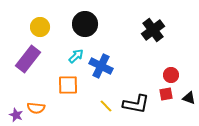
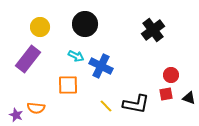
cyan arrow: rotated 70 degrees clockwise
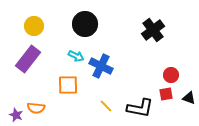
yellow circle: moved 6 px left, 1 px up
black L-shape: moved 4 px right, 4 px down
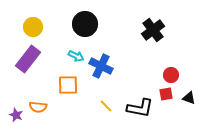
yellow circle: moved 1 px left, 1 px down
orange semicircle: moved 2 px right, 1 px up
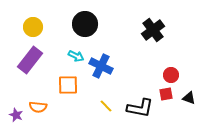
purple rectangle: moved 2 px right, 1 px down
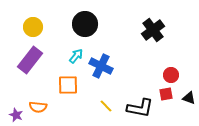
cyan arrow: rotated 77 degrees counterclockwise
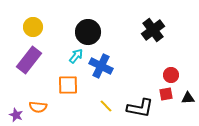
black circle: moved 3 px right, 8 px down
purple rectangle: moved 1 px left
black triangle: moved 1 px left; rotated 24 degrees counterclockwise
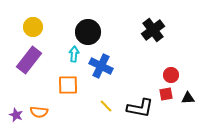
cyan arrow: moved 2 px left, 2 px up; rotated 35 degrees counterclockwise
orange semicircle: moved 1 px right, 5 px down
